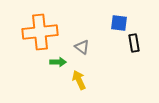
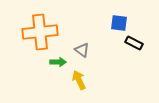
black rectangle: rotated 54 degrees counterclockwise
gray triangle: moved 3 px down
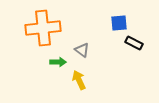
blue square: rotated 12 degrees counterclockwise
orange cross: moved 3 px right, 4 px up
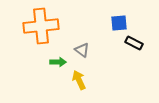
orange cross: moved 2 px left, 2 px up
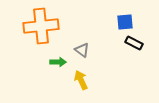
blue square: moved 6 px right, 1 px up
yellow arrow: moved 2 px right
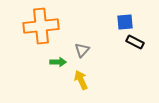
black rectangle: moved 1 px right, 1 px up
gray triangle: rotated 35 degrees clockwise
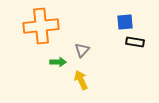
black rectangle: rotated 18 degrees counterclockwise
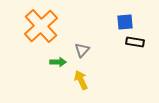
orange cross: rotated 36 degrees counterclockwise
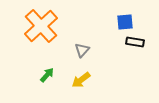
green arrow: moved 11 px left, 13 px down; rotated 49 degrees counterclockwise
yellow arrow: rotated 102 degrees counterclockwise
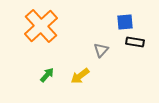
gray triangle: moved 19 px right
yellow arrow: moved 1 px left, 4 px up
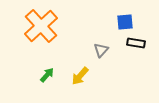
black rectangle: moved 1 px right, 1 px down
yellow arrow: rotated 12 degrees counterclockwise
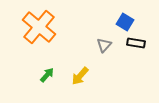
blue square: rotated 36 degrees clockwise
orange cross: moved 2 px left, 1 px down; rotated 8 degrees counterclockwise
gray triangle: moved 3 px right, 5 px up
